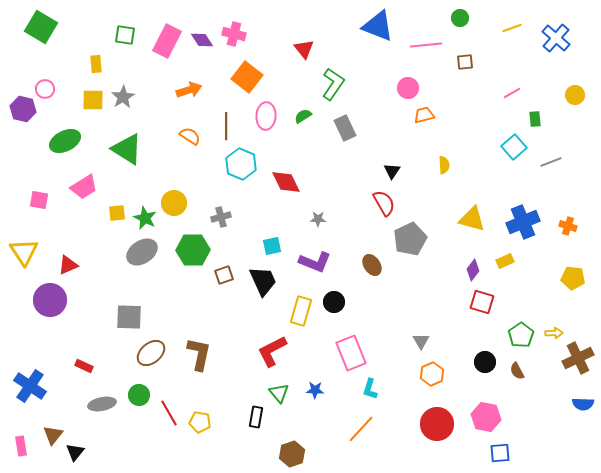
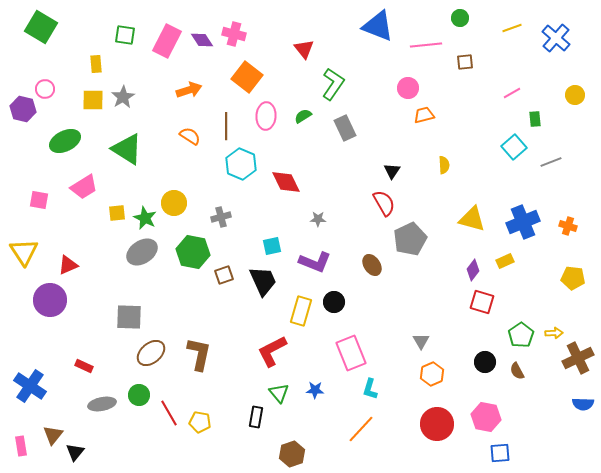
green hexagon at (193, 250): moved 2 px down; rotated 12 degrees clockwise
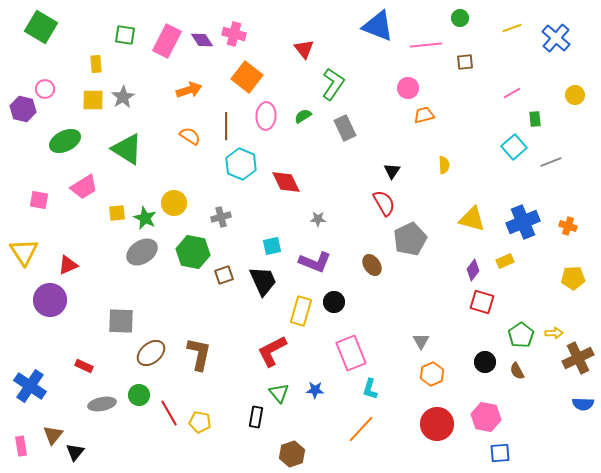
yellow pentagon at (573, 278): rotated 10 degrees counterclockwise
gray square at (129, 317): moved 8 px left, 4 px down
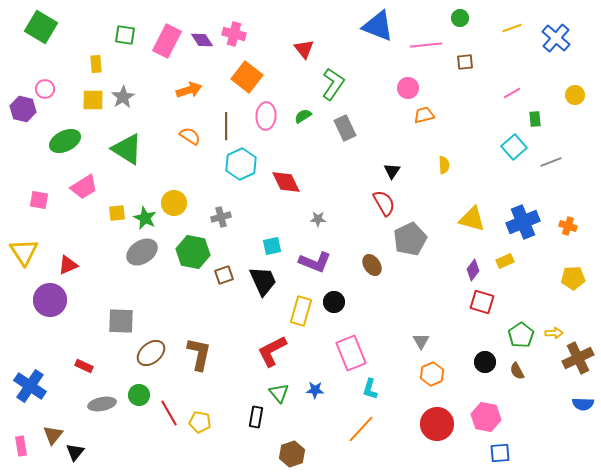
cyan hexagon at (241, 164): rotated 12 degrees clockwise
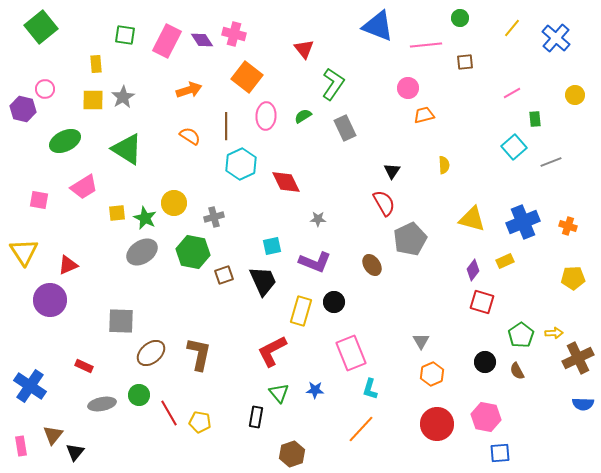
green square at (41, 27): rotated 20 degrees clockwise
yellow line at (512, 28): rotated 30 degrees counterclockwise
gray cross at (221, 217): moved 7 px left
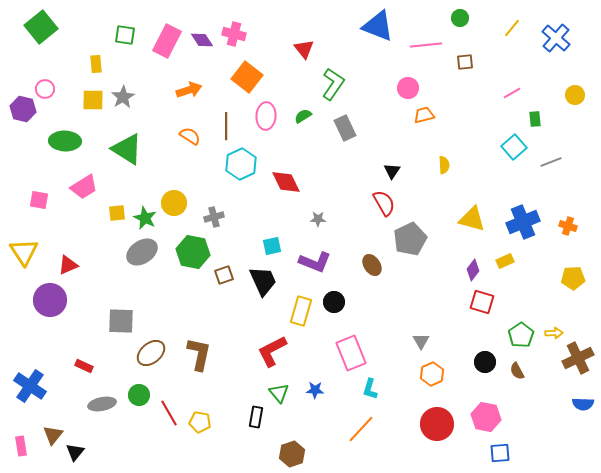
green ellipse at (65, 141): rotated 28 degrees clockwise
